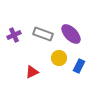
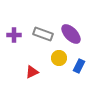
purple cross: rotated 24 degrees clockwise
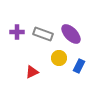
purple cross: moved 3 px right, 3 px up
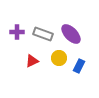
red triangle: moved 11 px up
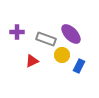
gray rectangle: moved 3 px right, 5 px down
yellow circle: moved 3 px right, 3 px up
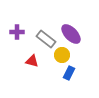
gray rectangle: rotated 18 degrees clockwise
red triangle: rotated 40 degrees clockwise
blue rectangle: moved 10 px left, 7 px down
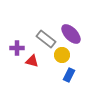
purple cross: moved 16 px down
blue rectangle: moved 2 px down
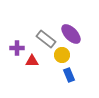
red triangle: rotated 16 degrees counterclockwise
blue rectangle: rotated 48 degrees counterclockwise
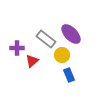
red triangle: rotated 40 degrees counterclockwise
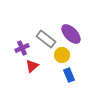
purple cross: moved 5 px right; rotated 24 degrees counterclockwise
red triangle: moved 5 px down
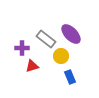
purple cross: rotated 24 degrees clockwise
yellow circle: moved 1 px left, 1 px down
red triangle: rotated 24 degrees clockwise
blue rectangle: moved 1 px right, 2 px down
